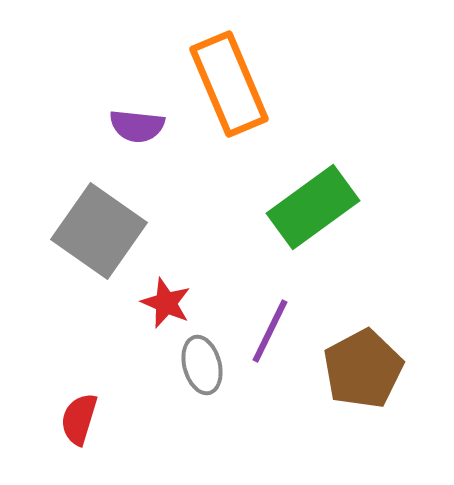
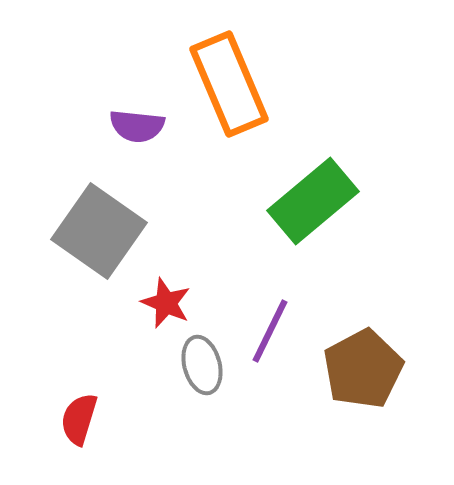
green rectangle: moved 6 px up; rotated 4 degrees counterclockwise
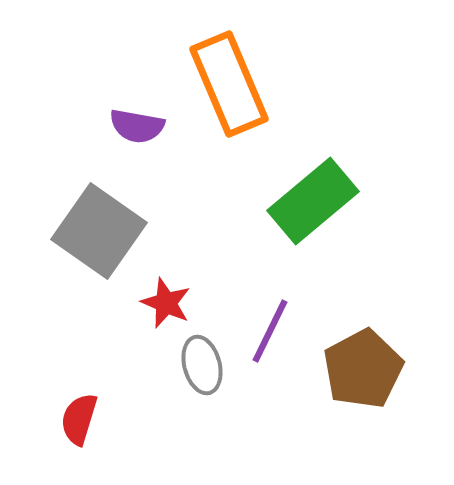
purple semicircle: rotated 4 degrees clockwise
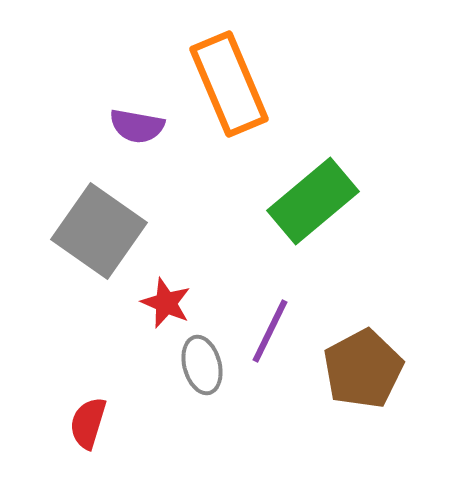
red semicircle: moved 9 px right, 4 px down
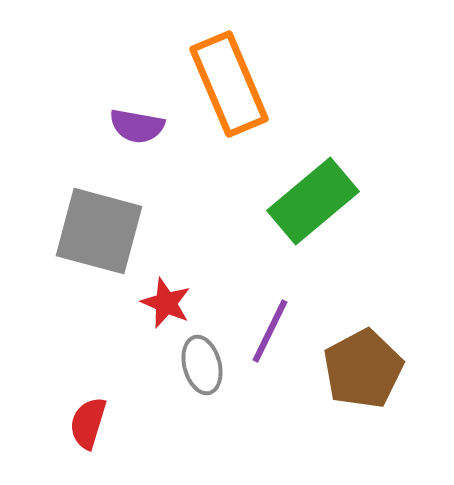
gray square: rotated 20 degrees counterclockwise
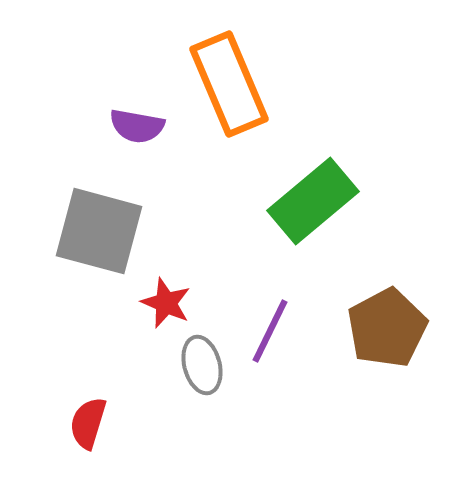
brown pentagon: moved 24 px right, 41 px up
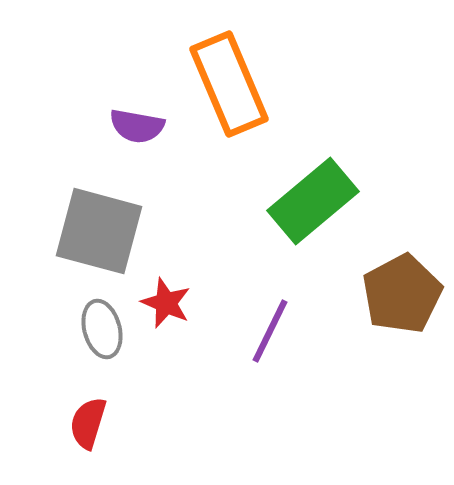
brown pentagon: moved 15 px right, 34 px up
gray ellipse: moved 100 px left, 36 px up
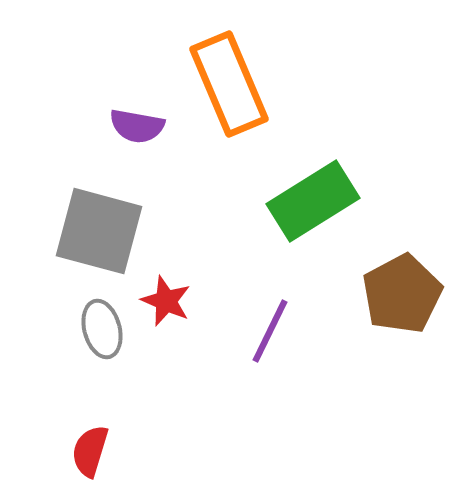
green rectangle: rotated 8 degrees clockwise
red star: moved 2 px up
red semicircle: moved 2 px right, 28 px down
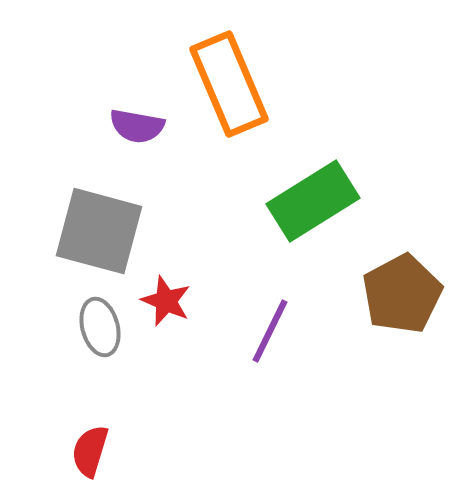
gray ellipse: moved 2 px left, 2 px up
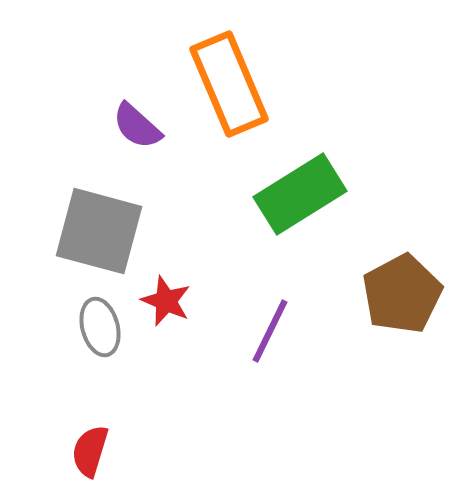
purple semicircle: rotated 32 degrees clockwise
green rectangle: moved 13 px left, 7 px up
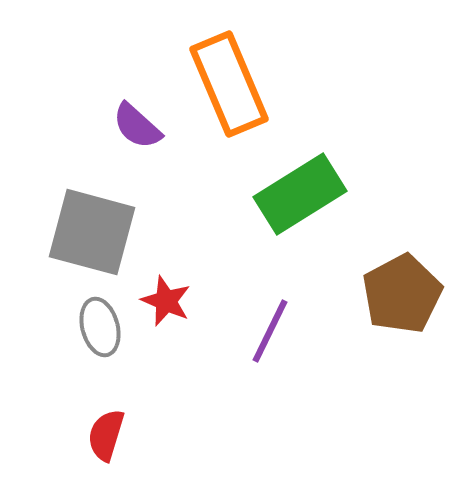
gray square: moved 7 px left, 1 px down
red semicircle: moved 16 px right, 16 px up
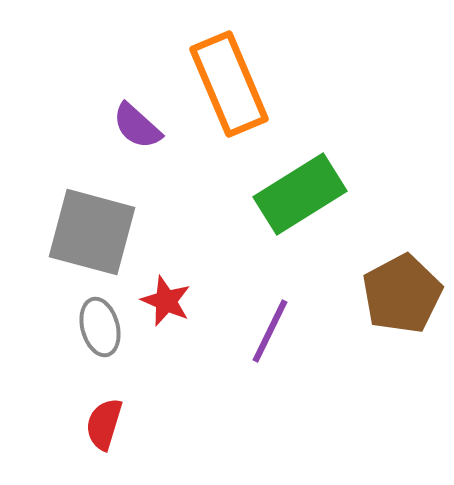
red semicircle: moved 2 px left, 11 px up
